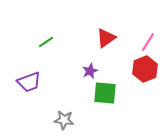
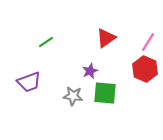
red hexagon: rotated 15 degrees counterclockwise
gray star: moved 9 px right, 24 px up
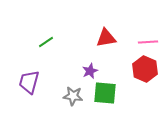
red triangle: rotated 25 degrees clockwise
pink line: rotated 54 degrees clockwise
purple trapezoid: rotated 125 degrees clockwise
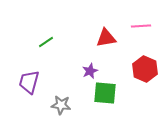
pink line: moved 7 px left, 16 px up
gray star: moved 12 px left, 9 px down
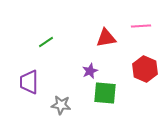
purple trapezoid: rotated 15 degrees counterclockwise
